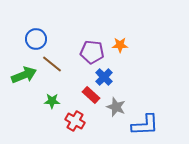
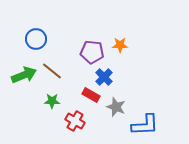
brown line: moved 7 px down
red rectangle: rotated 12 degrees counterclockwise
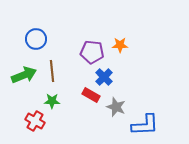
brown line: rotated 45 degrees clockwise
red cross: moved 40 px left
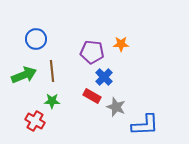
orange star: moved 1 px right, 1 px up
red rectangle: moved 1 px right, 1 px down
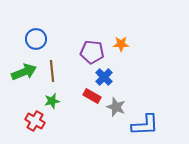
green arrow: moved 3 px up
green star: rotated 14 degrees counterclockwise
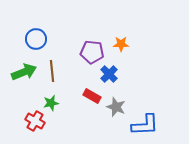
blue cross: moved 5 px right, 3 px up
green star: moved 1 px left, 2 px down
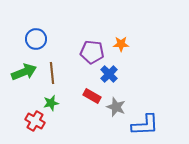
brown line: moved 2 px down
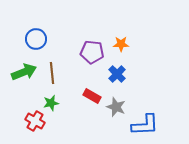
blue cross: moved 8 px right
